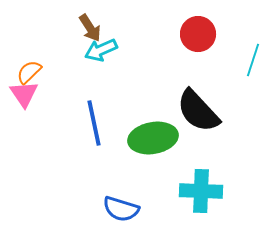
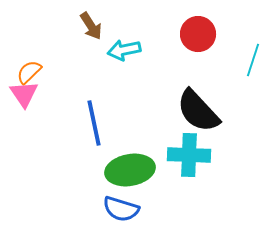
brown arrow: moved 1 px right, 2 px up
cyan arrow: moved 23 px right; rotated 12 degrees clockwise
green ellipse: moved 23 px left, 32 px down
cyan cross: moved 12 px left, 36 px up
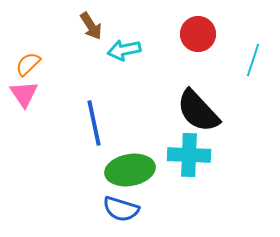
orange semicircle: moved 1 px left, 8 px up
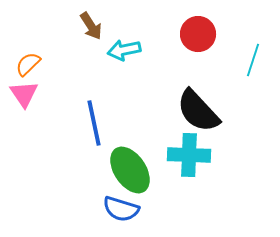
green ellipse: rotated 66 degrees clockwise
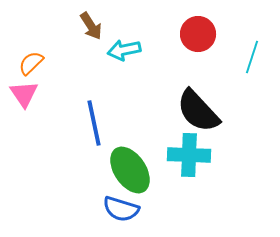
cyan line: moved 1 px left, 3 px up
orange semicircle: moved 3 px right, 1 px up
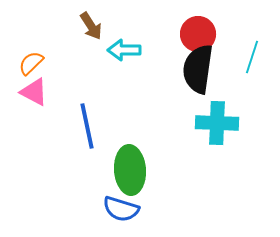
cyan arrow: rotated 12 degrees clockwise
pink triangle: moved 10 px right, 2 px up; rotated 28 degrees counterclockwise
black semicircle: moved 42 px up; rotated 51 degrees clockwise
blue line: moved 7 px left, 3 px down
cyan cross: moved 28 px right, 32 px up
green ellipse: rotated 30 degrees clockwise
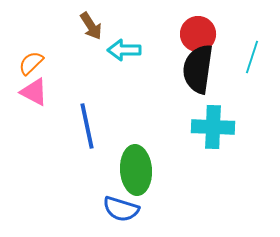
cyan cross: moved 4 px left, 4 px down
green ellipse: moved 6 px right
